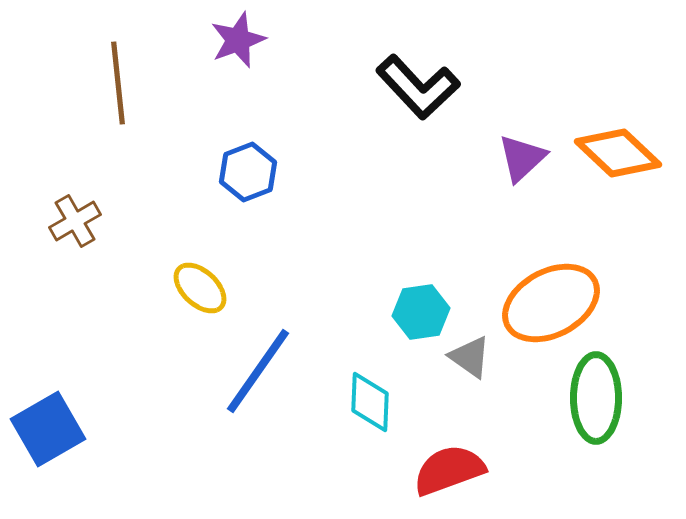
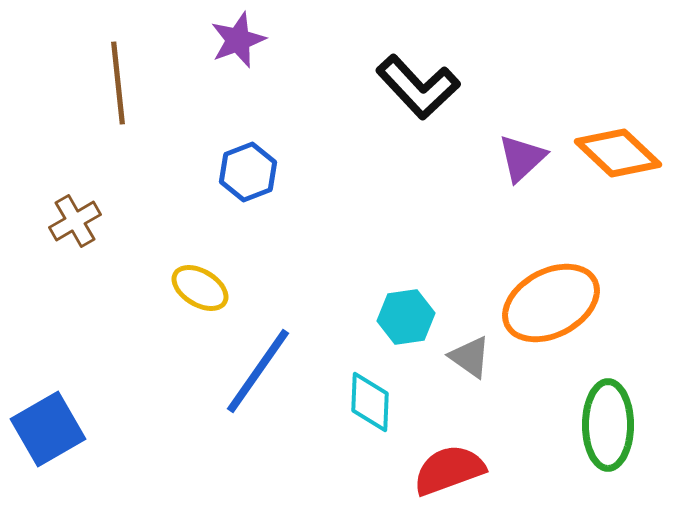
yellow ellipse: rotated 12 degrees counterclockwise
cyan hexagon: moved 15 px left, 5 px down
green ellipse: moved 12 px right, 27 px down
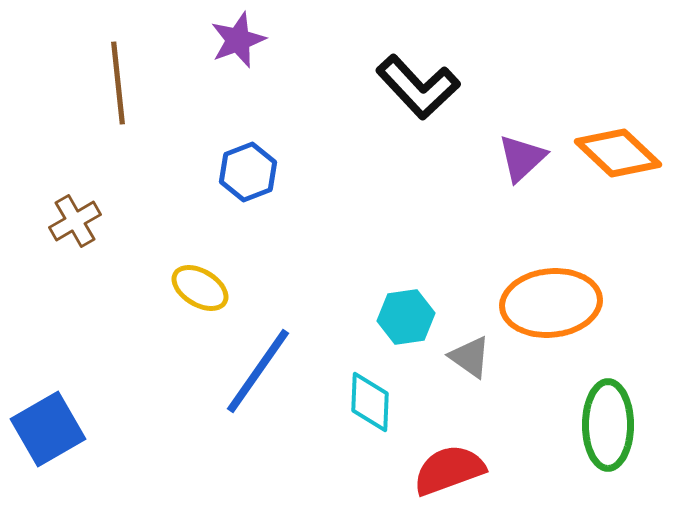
orange ellipse: rotated 22 degrees clockwise
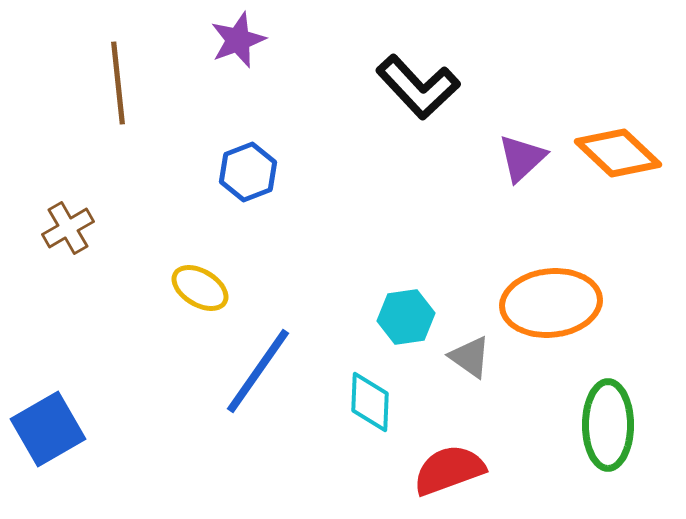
brown cross: moved 7 px left, 7 px down
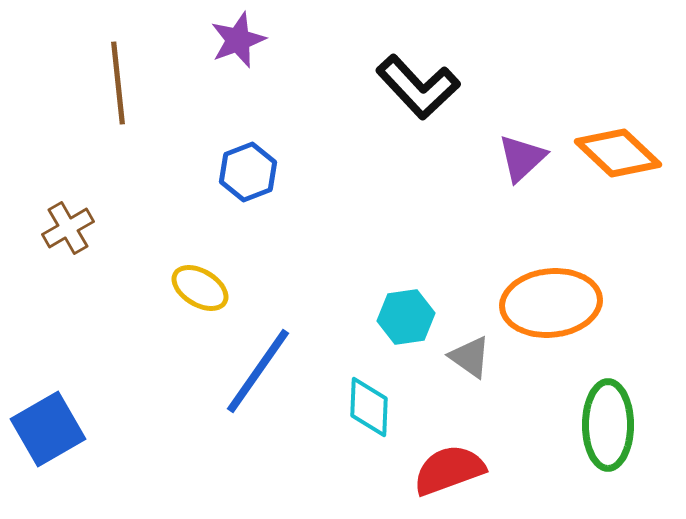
cyan diamond: moved 1 px left, 5 px down
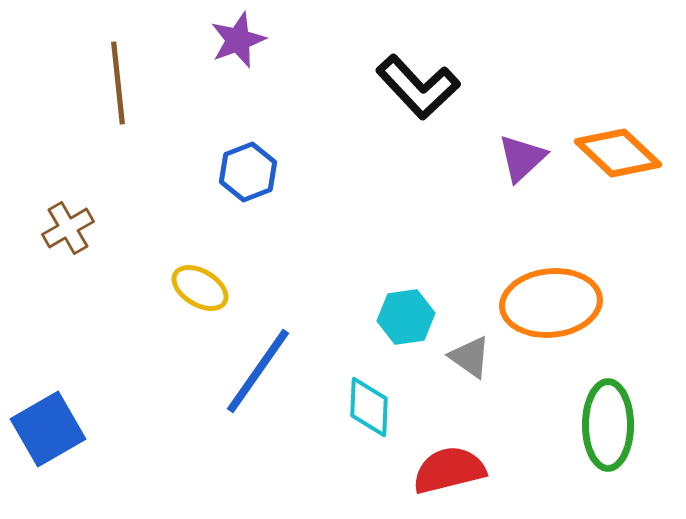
red semicircle: rotated 6 degrees clockwise
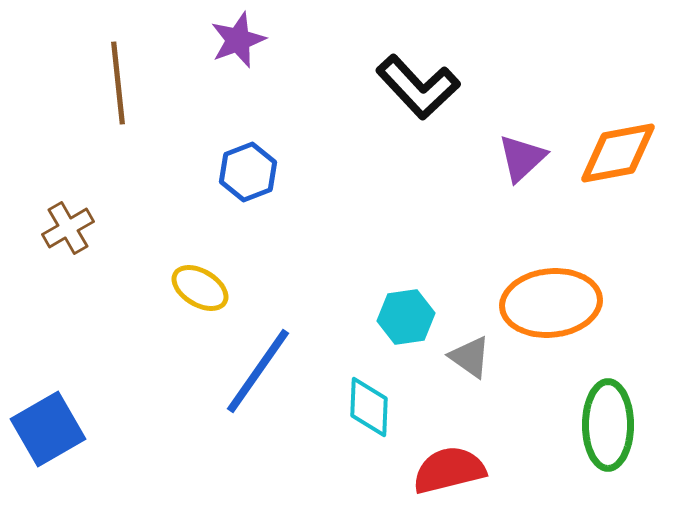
orange diamond: rotated 54 degrees counterclockwise
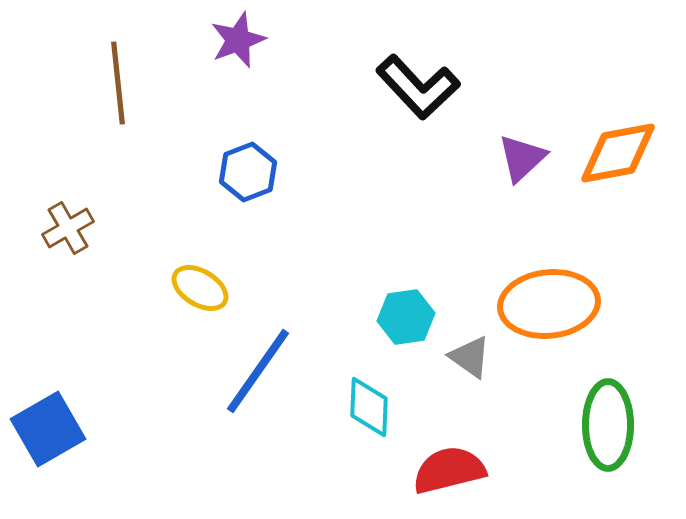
orange ellipse: moved 2 px left, 1 px down
